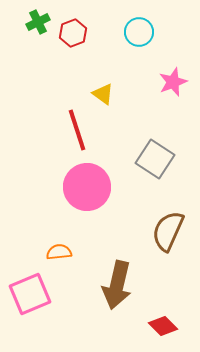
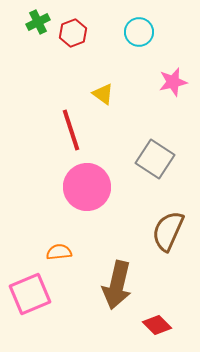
pink star: rotated 8 degrees clockwise
red line: moved 6 px left
red diamond: moved 6 px left, 1 px up
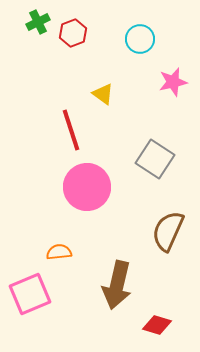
cyan circle: moved 1 px right, 7 px down
red diamond: rotated 28 degrees counterclockwise
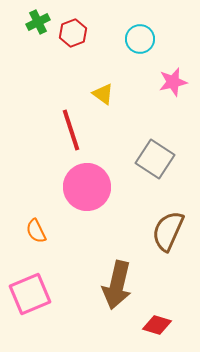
orange semicircle: moved 23 px left, 21 px up; rotated 110 degrees counterclockwise
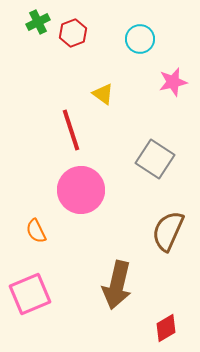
pink circle: moved 6 px left, 3 px down
red diamond: moved 9 px right, 3 px down; rotated 48 degrees counterclockwise
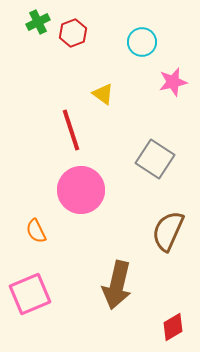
cyan circle: moved 2 px right, 3 px down
red diamond: moved 7 px right, 1 px up
